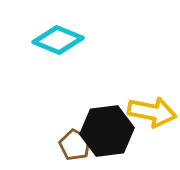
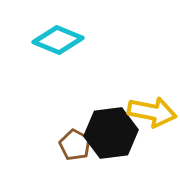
black hexagon: moved 4 px right, 2 px down
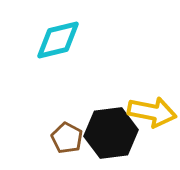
cyan diamond: rotated 36 degrees counterclockwise
brown pentagon: moved 8 px left, 7 px up
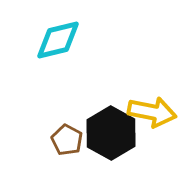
black hexagon: rotated 24 degrees counterclockwise
brown pentagon: moved 2 px down
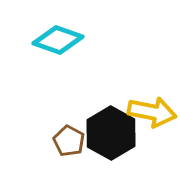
cyan diamond: rotated 33 degrees clockwise
brown pentagon: moved 2 px right, 1 px down
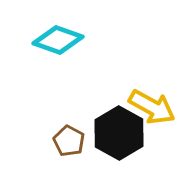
yellow arrow: moved 5 px up; rotated 18 degrees clockwise
black hexagon: moved 8 px right
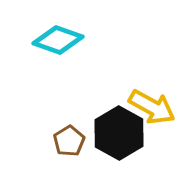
brown pentagon: rotated 12 degrees clockwise
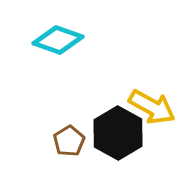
black hexagon: moved 1 px left
